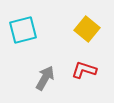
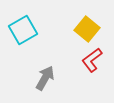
cyan square: rotated 16 degrees counterclockwise
red L-shape: moved 8 px right, 10 px up; rotated 55 degrees counterclockwise
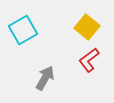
yellow square: moved 2 px up
red L-shape: moved 3 px left
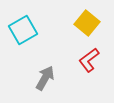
yellow square: moved 4 px up
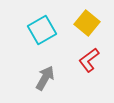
cyan square: moved 19 px right
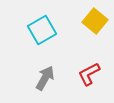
yellow square: moved 8 px right, 2 px up
red L-shape: moved 14 px down; rotated 10 degrees clockwise
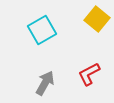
yellow square: moved 2 px right, 2 px up
gray arrow: moved 5 px down
